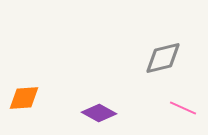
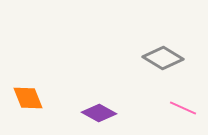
gray diamond: rotated 45 degrees clockwise
orange diamond: moved 4 px right; rotated 72 degrees clockwise
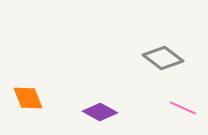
gray diamond: rotated 6 degrees clockwise
purple diamond: moved 1 px right, 1 px up
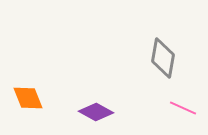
gray diamond: rotated 63 degrees clockwise
purple diamond: moved 4 px left
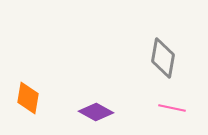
orange diamond: rotated 32 degrees clockwise
pink line: moved 11 px left; rotated 12 degrees counterclockwise
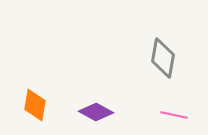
orange diamond: moved 7 px right, 7 px down
pink line: moved 2 px right, 7 px down
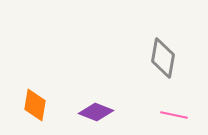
purple diamond: rotated 8 degrees counterclockwise
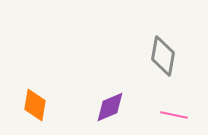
gray diamond: moved 2 px up
purple diamond: moved 14 px right, 5 px up; rotated 44 degrees counterclockwise
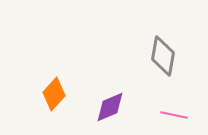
orange diamond: moved 19 px right, 11 px up; rotated 32 degrees clockwise
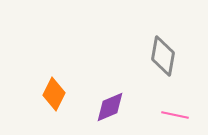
orange diamond: rotated 16 degrees counterclockwise
pink line: moved 1 px right
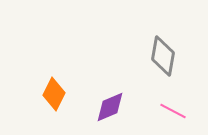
pink line: moved 2 px left, 4 px up; rotated 16 degrees clockwise
